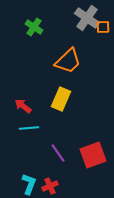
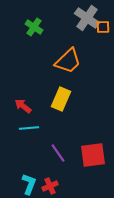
red square: rotated 12 degrees clockwise
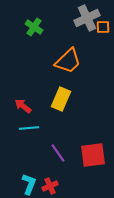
gray cross: rotated 30 degrees clockwise
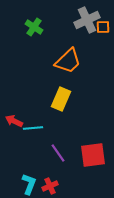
gray cross: moved 2 px down
red arrow: moved 9 px left, 15 px down; rotated 12 degrees counterclockwise
cyan line: moved 4 px right
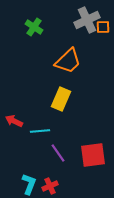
cyan line: moved 7 px right, 3 px down
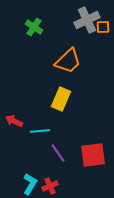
cyan L-shape: moved 1 px right; rotated 10 degrees clockwise
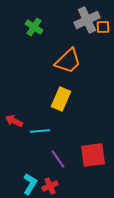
purple line: moved 6 px down
